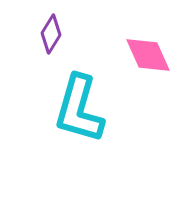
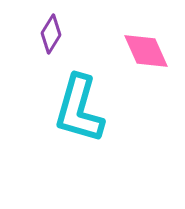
pink diamond: moved 2 px left, 4 px up
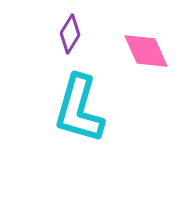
purple diamond: moved 19 px right
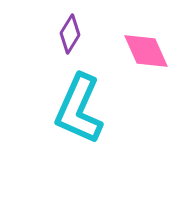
cyan L-shape: rotated 8 degrees clockwise
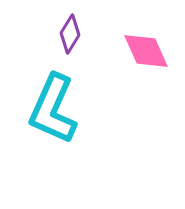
cyan L-shape: moved 26 px left
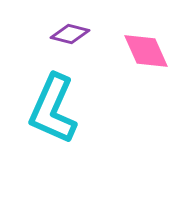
purple diamond: rotated 72 degrees clockwise
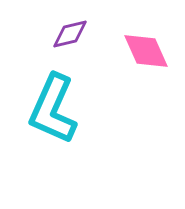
purple diamond: rotated 27 degrees counterclockwise
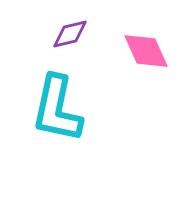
cyan L-shape: moved 4 px right; rotated 12 degrees counterclockwise
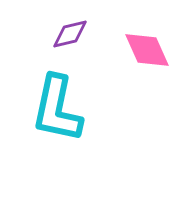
pink diamond: moved 1 px right, 1 px up
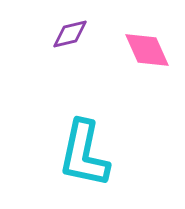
cyan L-shape: moved 27 px right, 45 px down
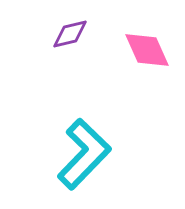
cyan L-shape: rotated 148 degrees counterclockwise
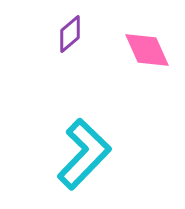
purple diamond: rotated 27 degrees counterclockwise
